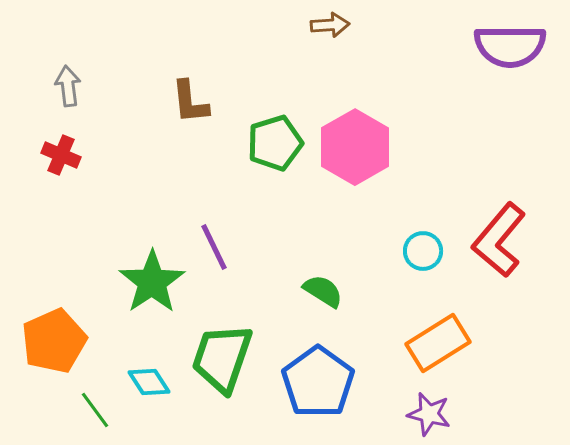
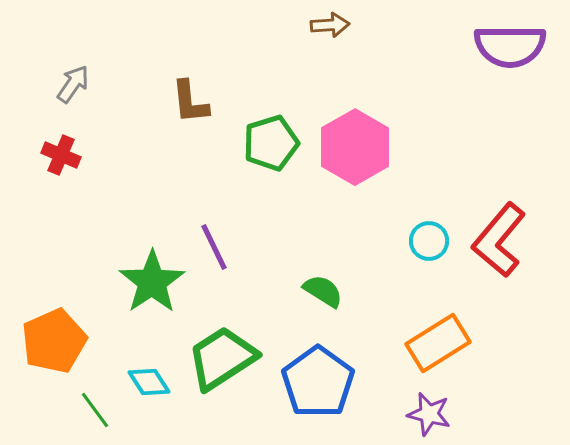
gray arrow: moved 5 px right, 2 px up; rotated 42 degrees clockwise
green pentagon: moved 4 px left
cyan circle: moved 6 px right, 10 px up
green trapezoid: rotated 38 degrees clockwise
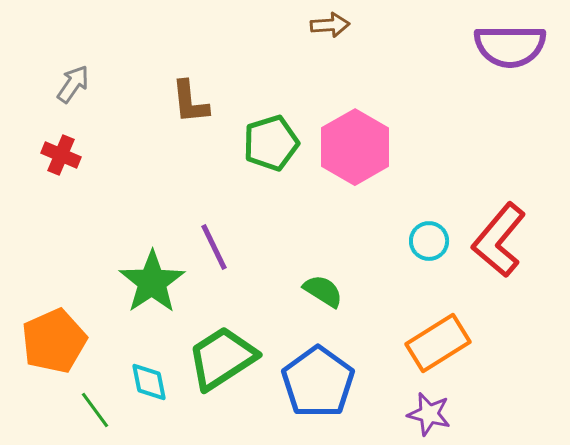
cyan diamond: rotated 21 degrees clockwise
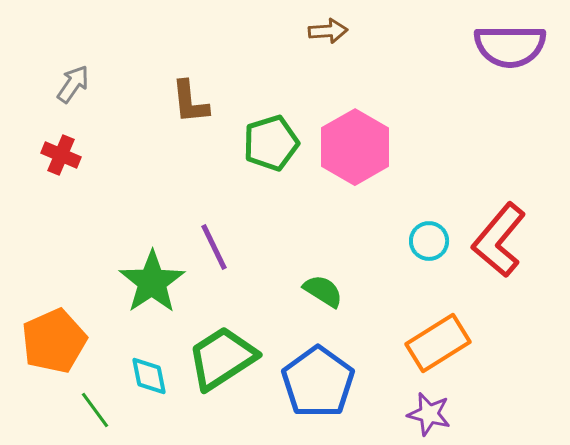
brown arrow: moved 2 px left, 6 px down
cyan diamond: moved 6 px up
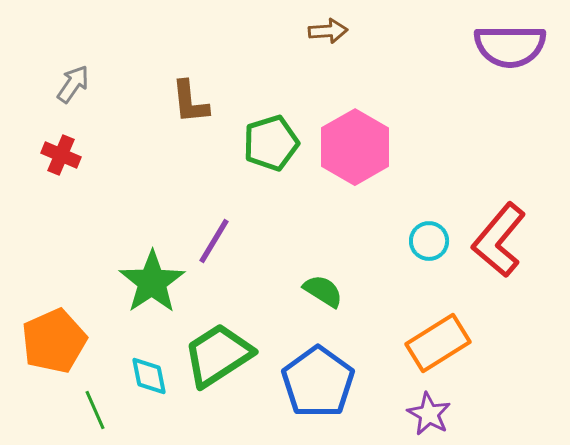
purple line: moved 6 px up; rotated 57 degrees clockwise
green trapezoid: moved 4 px left, 3 px up
green line: rotated 12 degrees clockwise
purple star: rotated 15 degrees clockwise
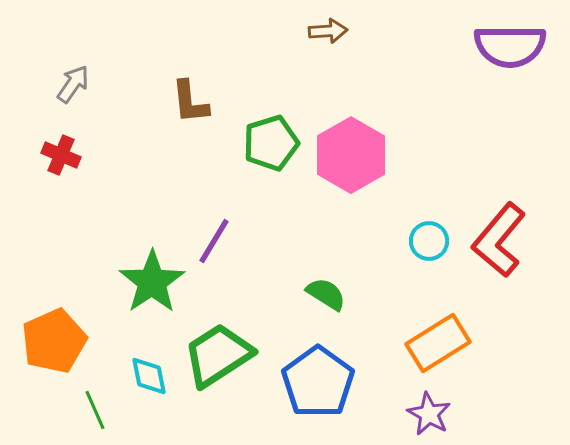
pink hexagon: moved 4 px left, 8 px down
green semicircle: moved 3 px right, 3 px down
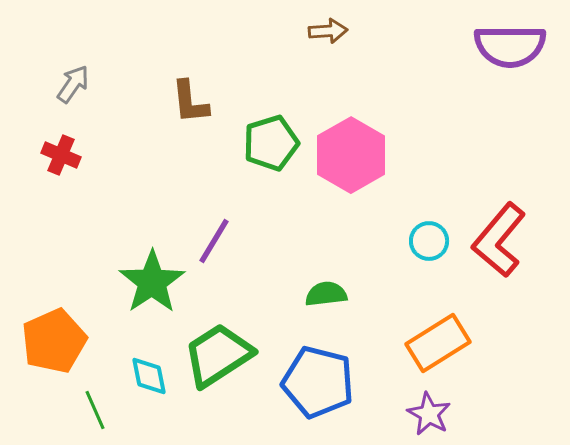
green semicircle: rotated 39 degrees counterclockwise
blue pentagon: rotated 22 degrees counterclockwise
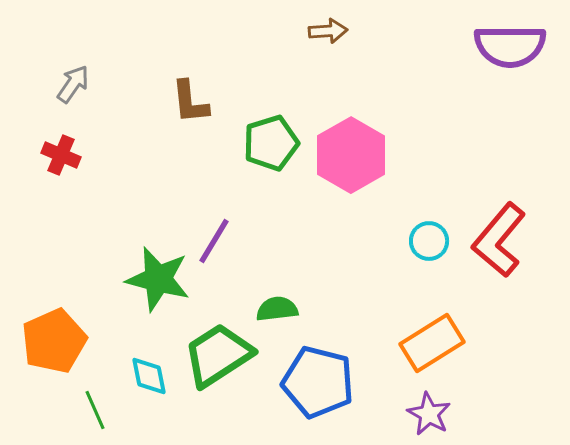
green star: moved 6 px right, 3 px up; rotated 24 degrees counterclockwise
green semicircle: moved 49 px left, 15 px down
orange rectangle: moved 6 px left
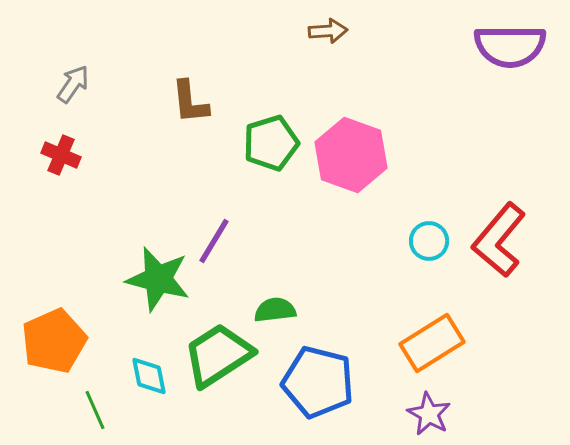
pink hexagon: rotated 10 degrees counterclockwise
green semicircle: moved 2 px left, 1 px down
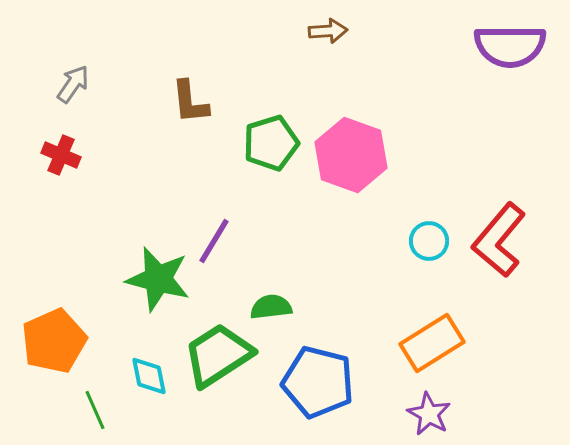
green semicircle: moved 4 px left, 3 px up
